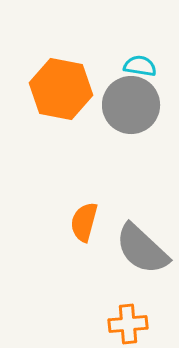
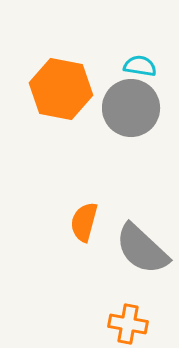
gray circle: moved 3 px down
orange cross: rotated 15 degrees clockwise
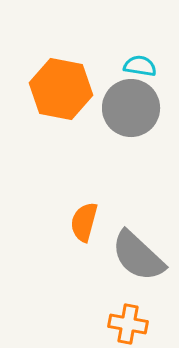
gray semicircle: moved 4 px left, 7 px down
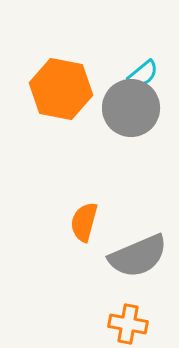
cyan semicircle: moved 3 px right, 8 px down; rotated 132 degrees clockwise
gray semicircle: rotated 66 degrees counterclockwise
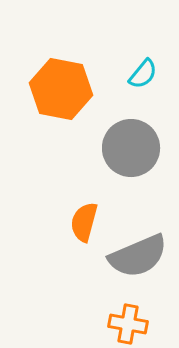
cyan semicircle: rotated 12 degrees counterclockwise
gray circle: moved 40 px down
